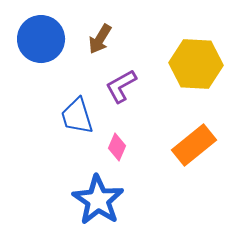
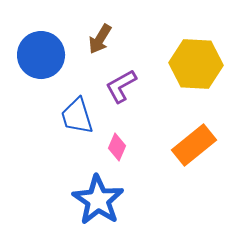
blue circle: moved 16 px down
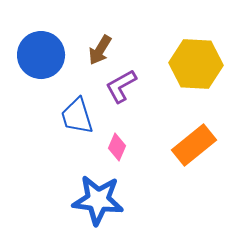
brown arrow: moved 11 px down
blue star: rotated 27 degrees counterclockwise
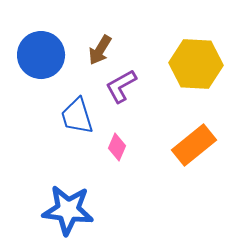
blue star: moved 30 px left, 10 px down
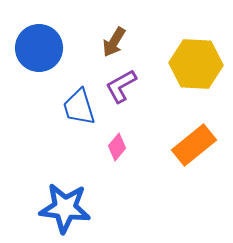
brown arrow: moved 14 px right, 8 px up
blue circle: moved 2 px left, 7 px up
blue trapezoid: moved 2 px right, 9 px up
pink diamond: rotated 16 degrees clockwise
blue star: moved 3 px left, 2 px up
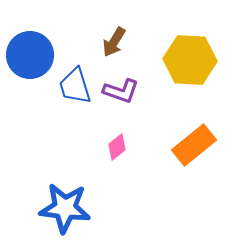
blue circle: moved 9 px left, 7 px down
yellow hexagon: moved 6 px left, 4 px up
purple L-shape: moved 5 px down; rotated 132 degrees counterclockwise
blue trapezoid: moved 4 px left, 21 px up
pink diamond: rotated 12 degrees clockwise
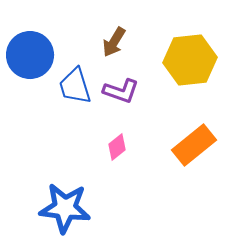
yellow hexagon: rotated 9 degrees counterclockwise
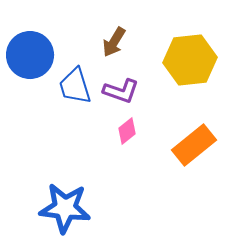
pink diamond: moved 10 px right, 16 px up
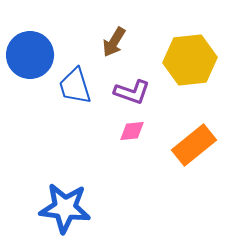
purple L-shape: moved 11 px right, 1 px down
pink diamond: moved 5 px right; rotated 32 degrees clockwise
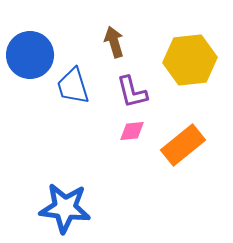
brown arrow: rotated 132 degrees clockwise
blue trapezoid: moved 2 px left
purple L-shape: rotated 57 degrees clockwise
orange rectangle: moved 11 px left
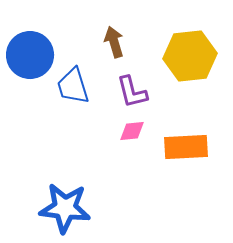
yellow hexagon: moved 4 px up
orange rectangle: moved 3 px right, 2 px down; rotated 36 degrees clockwise
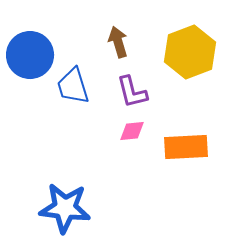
brown arrow: moved 4 px right
yellow hexagon: moved 4 px up; rotated 15 degrees counterclockwise
